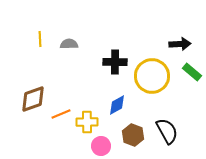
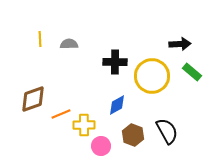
yellow cross: moved 3 px left, 3 px down
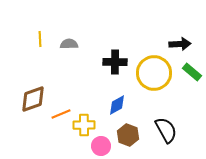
yellow circle: moved 2 px right, 3 px up
black semicircle: moved 1 px left, 1 px up
brown hexagon: moved 5 px left
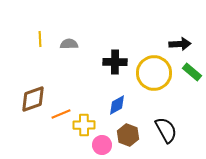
pink circle: moved 1 px right, 1 px up
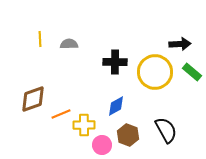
yellow circle: moved 1 px right, 1 px up
blue diamond: moved 1 px left, 1 px down
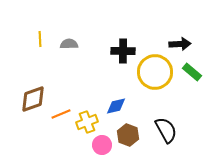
black cross: moved 8 px right, 11 px up
blue diamond: rotated 15 degrees clockwise
yellow cross: moved 3 px right, 3 px up; rotated 20 degrees counterclockwise
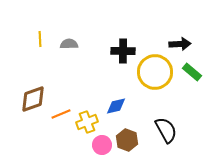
brown hexagon: moved 1 px left, 5 px down
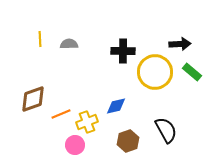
brown hexagon: moved 1 px right, 1 px down; rotated 20 degrees clockwise
pink circle: moved 27 px left
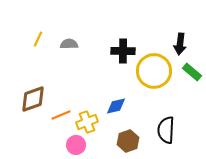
yellow line: moved 2 px left; rotated 28 degrees clockwise
black arrow: rotated 100 degrees clockwise
yellow circle: moved 1 px left, 1 px up
orange line: moved 1 px down
black semicircle: rotated 148 degrees counterclockwise
pink circle: moved 1 px right
